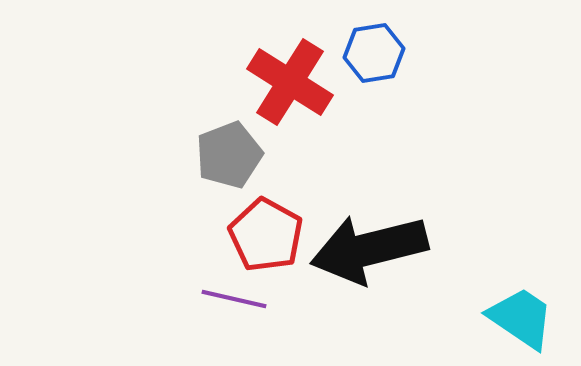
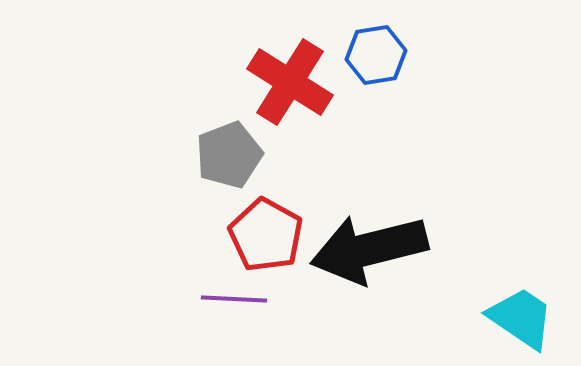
blue hexagon: moved 2 px right, 2 px down
purple line: rotated 10 degrees counterclockwise
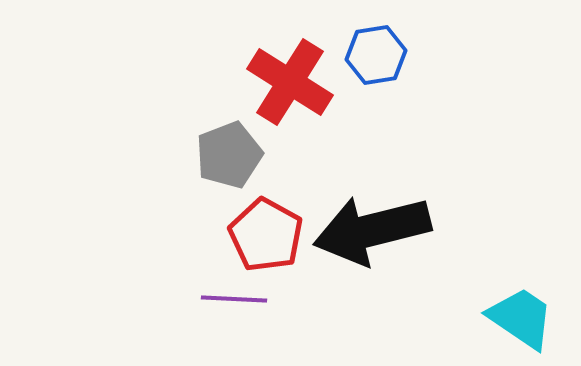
black arrow: moved 3 px right, 19 px up
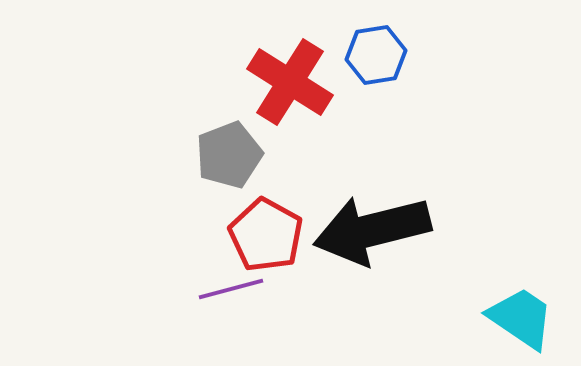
purple line: moved 3 px left, 10 px up; rotated 18 degrees counterclockwise
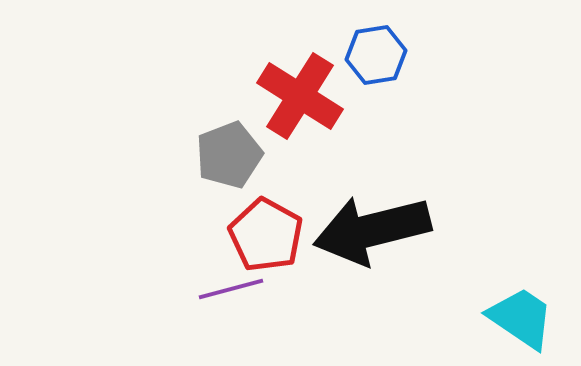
red cross: moved 10 px right, 14 px down
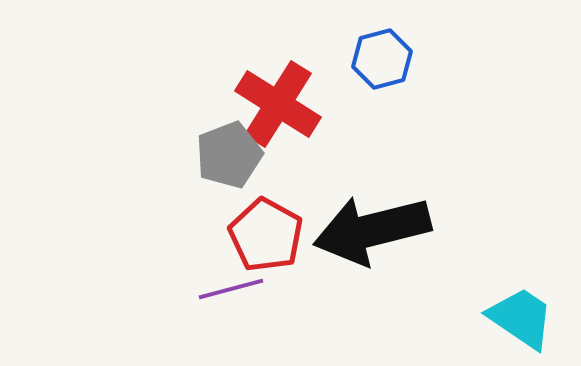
blue hexagon: moved 6 px right, 4 px down; rotated 6 degrees counterclockwise
red cross: moved 22 px left, 8 px down
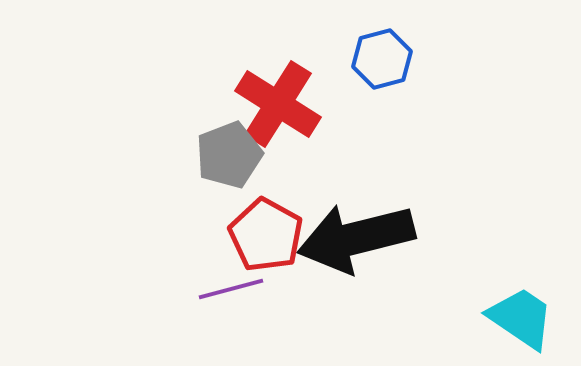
black arrow: moved 16 px left, 8 px down
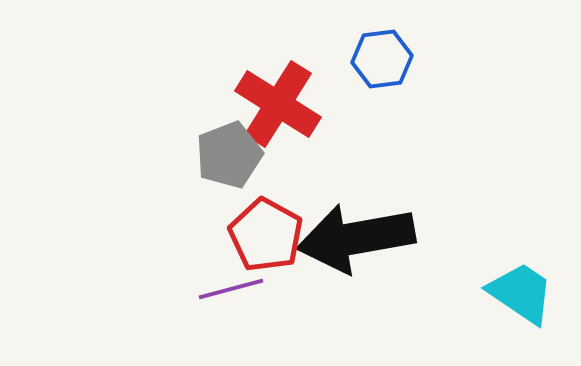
blue hexagon: rotated 8 degrees clockwise
black arrow: rotated 4 degrees clockwise
cyan trapezoid: moved 25 px up
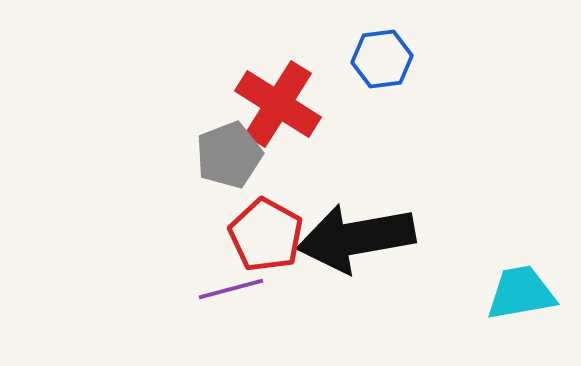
cyan trapezoid: rotated 44 degrees counterclockwise
